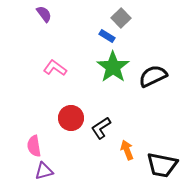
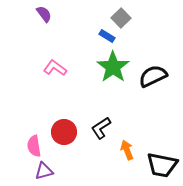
red circle: moved 7 px left, 14 px down
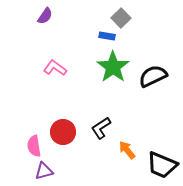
purple semicircle: moved 1 px right, 2 px down; rotated 72 degrees clockwise
blue rectangle: rotated 21 degrees counterclockwise
red circle: moved 1 px left
orange arrow: rotated 18 degrees counterclockwise
black trapezoid: rotated 12 degrees clockwise
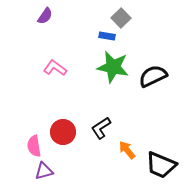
green star: rotated 24 degrees counterclockwise
black trapezoid: moved 1 px left
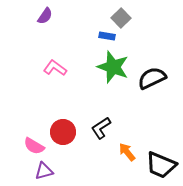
green star: rotated 8 degrees clockwise
black semicircle: moved 1 px left, 2 px down
pink semicircle: rotated 50 degrees counterclockwise
orange arrow: moved 2 px down
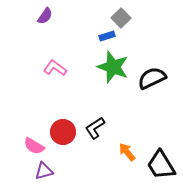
blue rectangle: rotated 28 degrees counterclockwise
black L-shape: moved 6 px left
black trapezoid: rotated 36 degrees clockwise
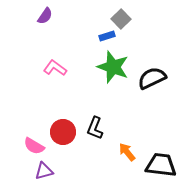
gray square: moved 1 px down
black L-shape: rotated 35 degrees counterclockwise
black trapezoid: rotated 128 degrees clockwise
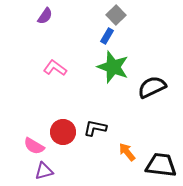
gray square: moved 5 px left, 4 px up
blue rectangle: rotated 42 degrees counterclockwise
black semicircle: moved 9 px down
black L-shape: rotated 80 degrees clockwise
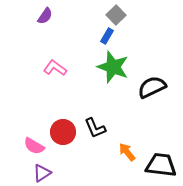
black L-shape: rotated 125 degrees counterclockwise
purple triangle: moved 2 px left, 2 px down; rotated 18 degrees counterclockwise
